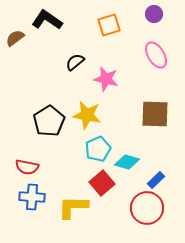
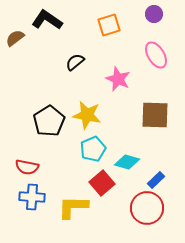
pink star: moved 12 px right; rotated 10 degrees clockwise
brown square: moved 1 px down
cyan pentagon: moved 5 px left
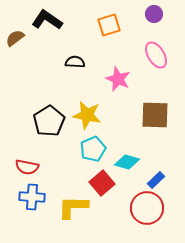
black semicircle: rotated 42 degrees clockwise
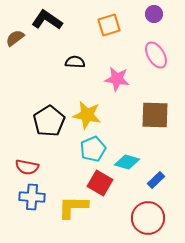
pink star: moved 1 px left; rotated 15 degrees counterclockwise
red square: moved 2 px left; rotated 20 degrees counterclockwise
red circle: moved 1 px right, 10 px down
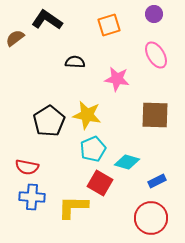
blue rectangle: moved 1 px right, 1 px down; rotated 18 degrees clockwise
red circle: moved 3 px right
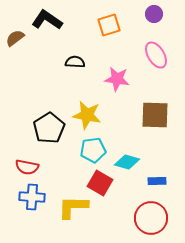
black pentagon: moved 7 px down
cyan pentagon: moved 1 px down; rotated 15 degrees clockwise
blue rectangle: rotated 24 degrees clockwise
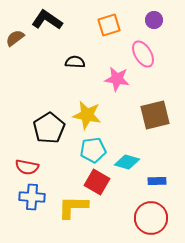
purple circle: moved 6 px down
pink ellipse: moved 13 px left, 1 px up
brown square: rotated 16 degrees counterclockwise
red square: moved 3 px left, 1 px up
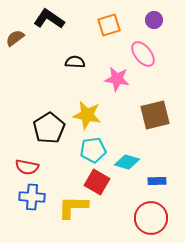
black L-shape: moved 2 px right, 1 px up
pink ellipse: rotated 8 degrees counterclockwise
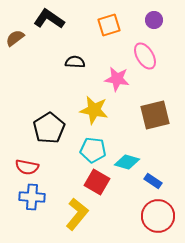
pink ellipse: moved 2 px right, 2 px down; rotated 8 degrees clockwise
yellow star: moved 7 px right, 5 px up
cyan pentagon: rotated 15 degrees clockwise
blue rectangle: moved 4 px left; rotated 36 degrees clockwise
yellow L-shape: moved 4 px right, 7 px down; rotated 128 degrees clockwise
red circle: moved 7 px right, 2 px up
